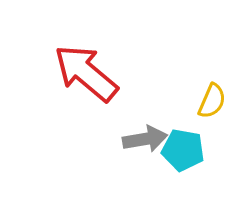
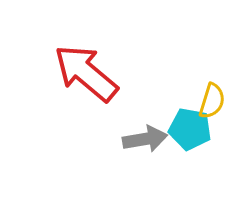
yellow semicircle: rotated 6 degrees counterclockwise
cyan pentagon: moved 7 px right, 21 px up
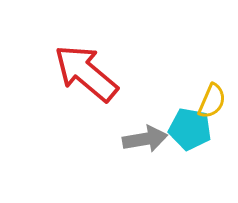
yellow semicircle: rotated 6 degrees clockwise
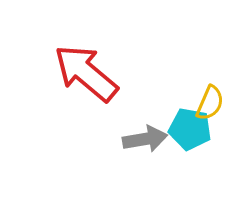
yellow semicircle: moved 2 px left, 2 px down
